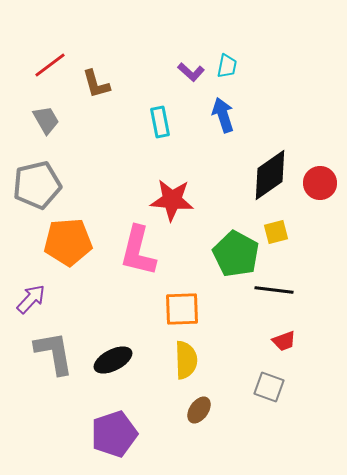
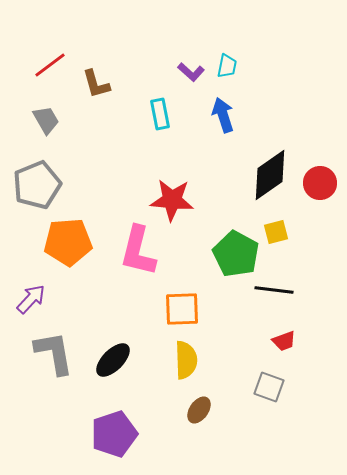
cyan rectangle: moved 8 px up
gray pentagon: rotated 9 degrees counterclockwise
black ellipse: rotated 18 degrees counterclockwise
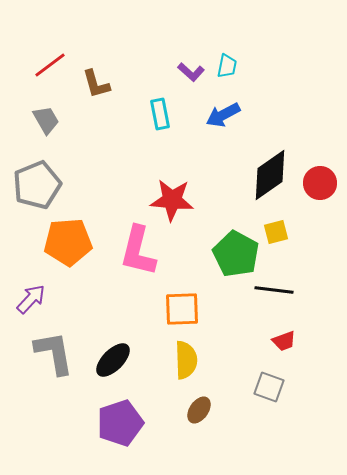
blue arrow: rotated 100 degrees counterclockwise
purple pentagon: moved 6 px right, 11 px up
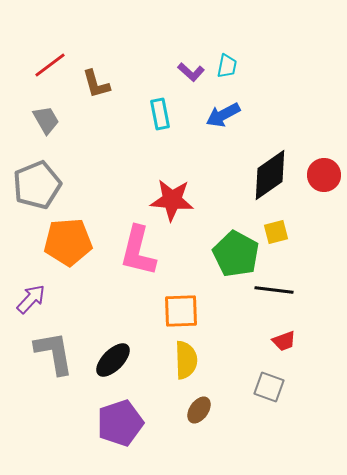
red circle: moved 4 px right, 8 px up
orange square: moved 1 px left, 2 px down
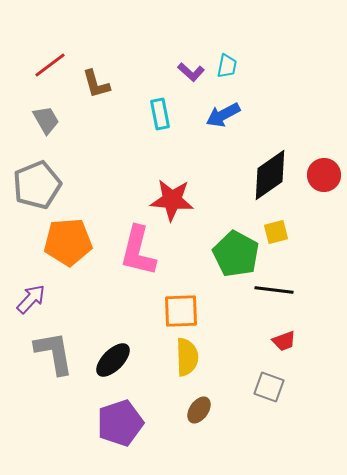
yellow semicircle: moved 1 px right, 3 px up
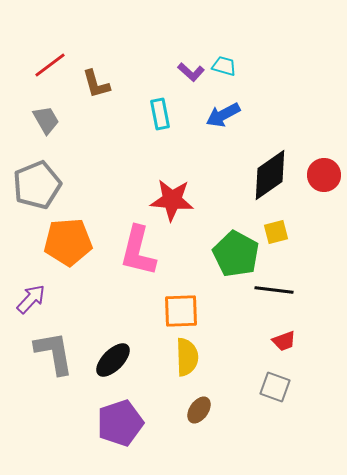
cyan trapezoid: moved 3 px left; rotated 85 degrees counterclockwise
gray square: moved 6 px right
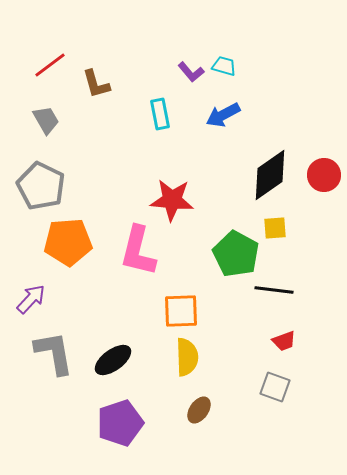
purple L-shape: rotated 8 degrees clockwise
gray pentagon: moved 4 px right, 1 px down; rotated 24 degrees counterclockwise
yellow square: moved 1 px left, 4 px up; rotated 10 degrees clockwise
black ellipse: rotated 9 degrees clockwise
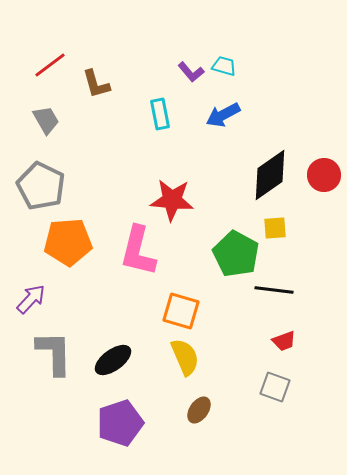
orange square: rotated 18 degrees clockwise
gray L-shape: rotated 9 degrees clockwise
yellow semicircle: moved 2 px left; rotated 21 degrees counterclockwise
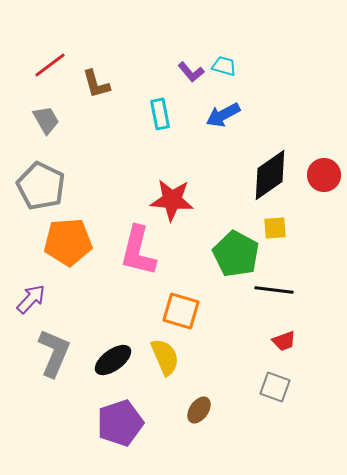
gray L-shape: rotated 24 degrees clockwise
yellow semicircle: moved 20 px left
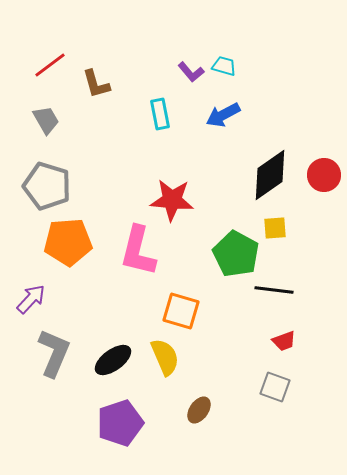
gray pentagon: moved 6 px right; rotated 9 degrees counterclockwise
